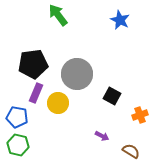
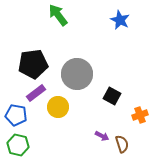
purple rectangle: rotated 30 degrees clockwise
yellow circle: moved 4 px down
blue pentagon: moved 1 px left, 2 px up
brown semicircle: moved 9 px left, 7 px up; rotated 42 degrees clockwise
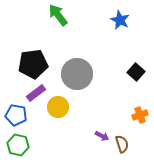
black square: moved 24 px right, 24 px up; rotated 12 degrees clockwise
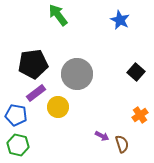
orange cross: rotated 14 degrees counterclockwise
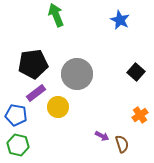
green arrow: moved 2 px left; rotated 15 degrees clockwise
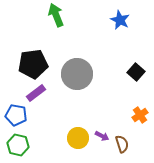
yellow circle: moved 20 px right, 31 px down
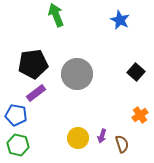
purple arrow: rotated 80 degrees clockwise
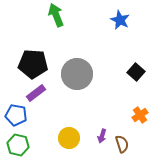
black pentagon: rotated 12 degrees clockwise
yellow circle: moved 9 px left
